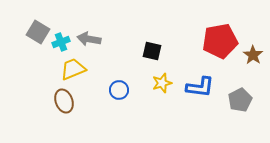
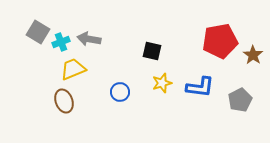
blue circle: moved 1 px right, 2 px down
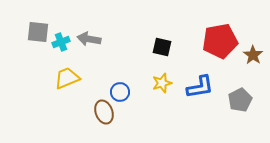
gray square: rotated 25 degrees counterclockwise
black square: moved 10 px right, 4 px up
yellow trapezoid: moved 6 px left, 9 px down
blue L-shape: rotated 16 degrees counterclockwise
brown ellipse: moved 40 px right, 11 px down
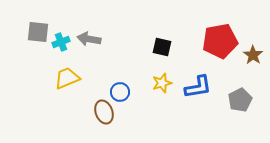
blue L-shape: moved 2 px left
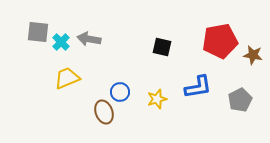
cyan cross: rotated 24 degrees counterclockwise
brown star: rotated 24 degrees counterclockwise
yellow star: moved 5 px left, 16 px down
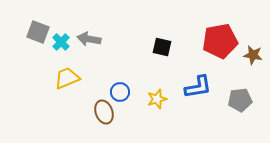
gray square: rotated 15 degrees clockwise
gray pentagon: rotated 20 degrees clockwise
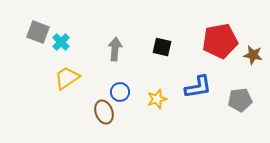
gray arrow: moved 26 px right, 10 px down; rotated 85 degrees clockwise
yellow trapezoid: rotated 12 degrees counterclockwise
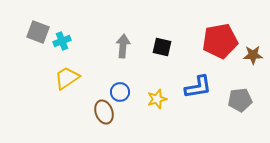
cyan cross: moved 1 px right, 1 px up; rotated 24 degrees clockwise
gray arrow: moved 8 px right, 3 px up
brown star: rotated 12 degrees counterclockwise
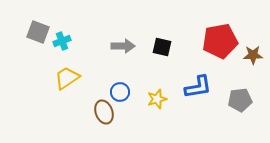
gray arrow: rotated 85 degrees clockwise
